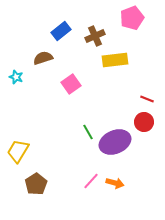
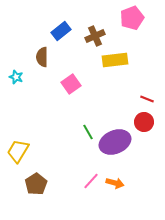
brown semicircle: moved 1 px left, 1 px up; rotated 72 degrees counterclockwise
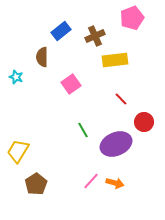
red line: moved 26 px left; rotated 24 degrees clockwise
green line: moved 5 px left, 2 px up
purple ellipse: moved 1 px right, 2 px down
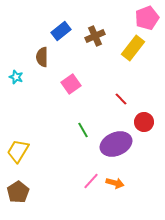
pink pentagon: moved 15 px right
yellow rectangle: moved 18 px right, 12 px up; rotated 45 degrees counterclockwise
brown pentagon: moved 18 px left, 8 px down
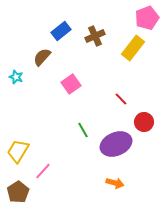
brown semicircle: rotated 42 degrees clockwise
pink line: moved 48 px left, 10 px up
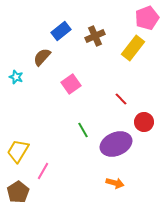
pink line: rotated 12 degrees counterclockwise
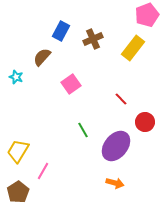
pink pentagon: moved 3 px up
blue rectangle: rotated 24 degrees counterclockwise
brown cross: moved 2 px left, 3 px down
red circle: moved 1 px right
purple ellipse: moved 2 px down; rotated 28 degrees counterclockwise
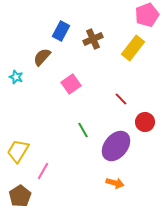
brown pentagon: moved 2 px right, 4 px down
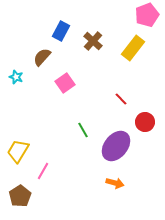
brown cross: moved 2 px down; rotated 24 degrees counterclockwise
pink square: moved 6 px left, 1 px up
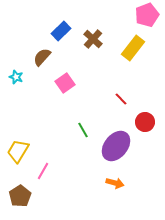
blue rectangle: rotated 18 degrees clockwise
brown cross: moved 2 px up
